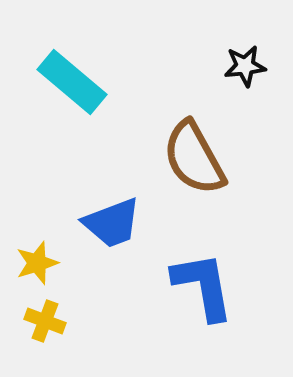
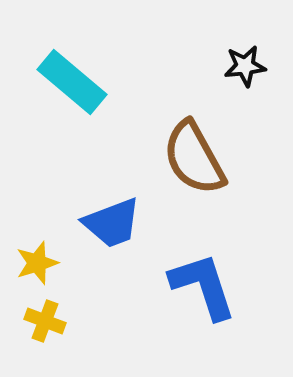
blue L-shape: rotated 8 degrees counterclockwise
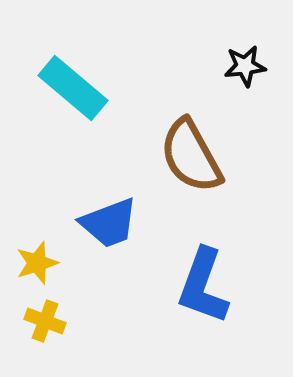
cyan rectangle: moved 1 px right, 6 px down
brown semicircle: moved 3 px left, 2 px up
blue trapezoid: moved 3 px left
blue L-shape: rotated 142 degrees counterclockwise
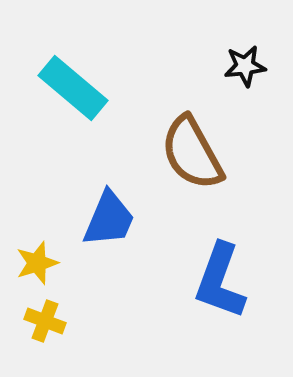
brown semicircle: moved 1 px right, 3 px up
blue trapezoid: moved 4 px up; rotated 46 degrees counterclockwise
blue L-shape: moved 17 px right, 5 px up
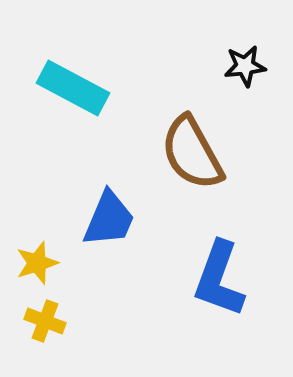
cyan rectangle: rotated 12 degrees counterclockwise
blue L-shape: moved 1 px left, 2 px up
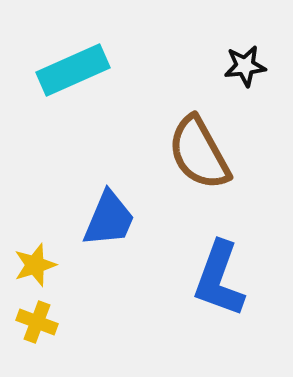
cyan rectangle: moved 18 px up; rotated 52 degrees counterclockwise
brown semicircle: moved 7 px right
yellow star: moved 2 px left, 2 px down
yellow cross: moved 8 px left, 1 px down
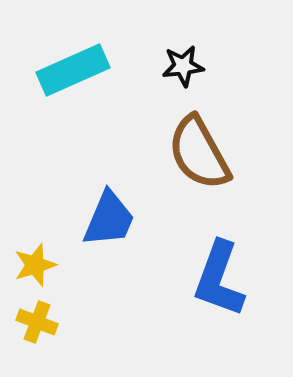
black star: moved 62 px left
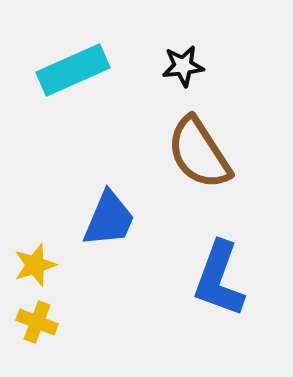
brown semicircle: rotated 4 degrees counterclockwise
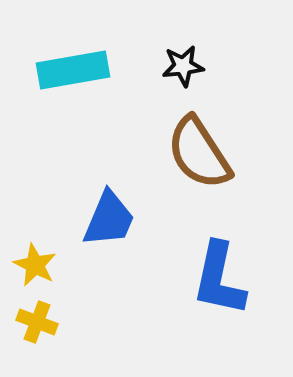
cyan rectangle: rotated 14 degrees clockwise
yellow star: rotated 27 degrees counterclockwise
blue L-shape: rotated 8 degrees counterclockwise
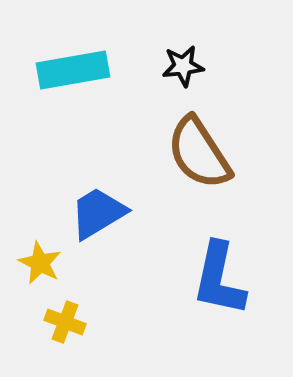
blue trapezoid: moved 11 px left, 6 px up; rotated 144 degrees counterclockwise
yellow star: moved 5 px right, 2 px up
yellow cross: moved 28 px right
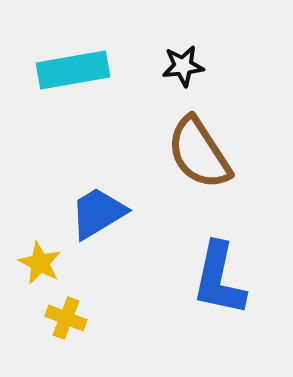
yellow cross: moved 1 px right, 4 px up
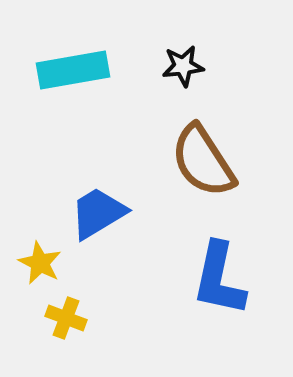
brown semicircle: moved 4 px right, 8 px down
